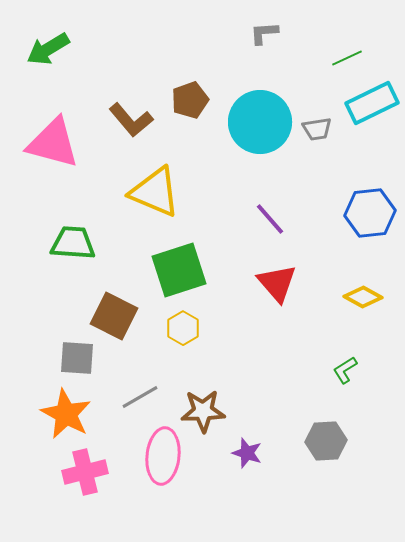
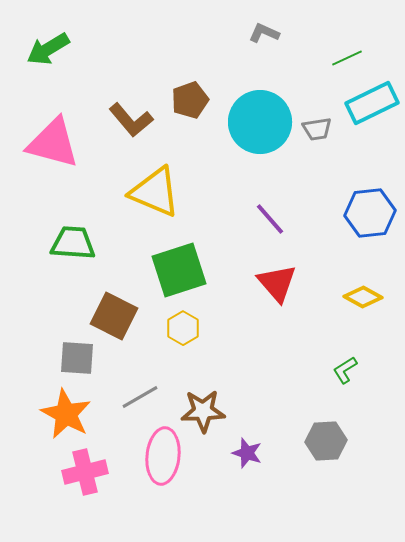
gray L-shape: rotated 28 degrees clockwise
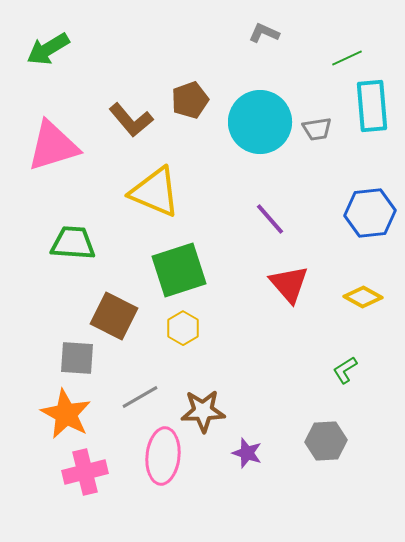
cyan rectangle: moved 3 px down; rotated 69 degrees counterclockwise
pink triangle: moved 3 px down; rotated 32 degrees counterclockwise
red triangle: moved 12 px right, 1 px down
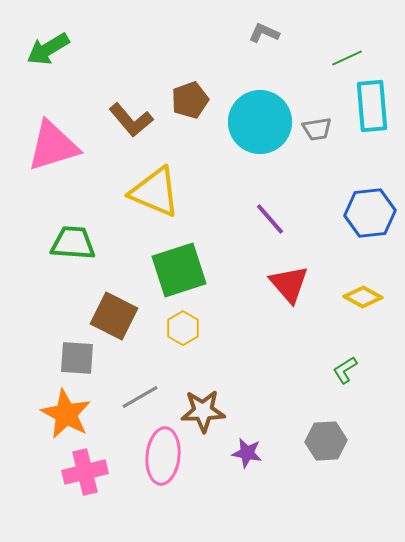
purple star: rotated 8 degrees counterclockwise
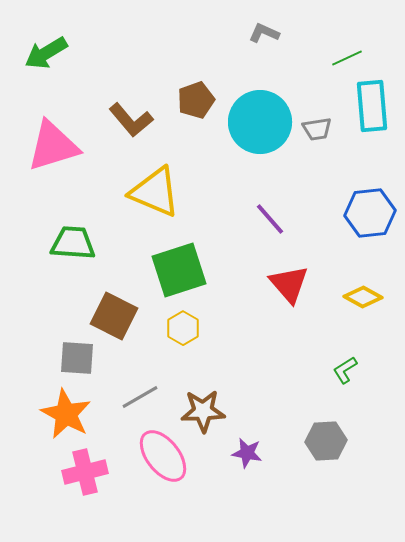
green arrow: moved 2 px left, 4 px down
brown pentagon: moved 6 px right
pink ellipse: rotated 44 degrees counterclockwise
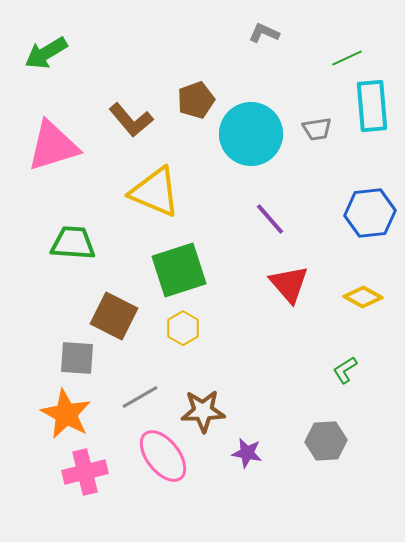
cyan circle: moved 9 px left, 12 px down
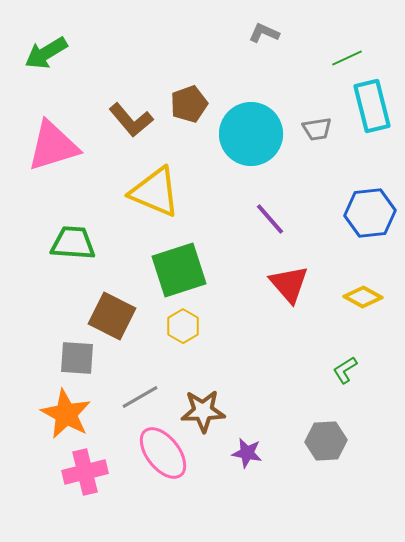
brown pentagon: moved 7 px left, 4 px down
cyan rectangle: rotated 9 degrees counterclockwise
brown square: moved 2 px left
yellow hexagon: moved 2 px up
pink ellipse: moved 3 px up
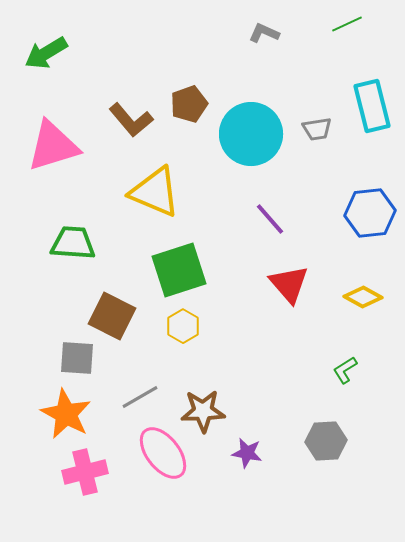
green line: moved 34 px up
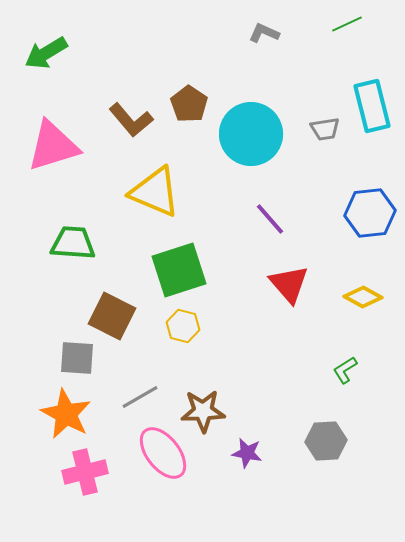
brown pentagon: rotated 18 degrees counterclockwise
gray trapezoid: moved 8 px right
yellow hexagon: rotated 16 degrees counterclockwise
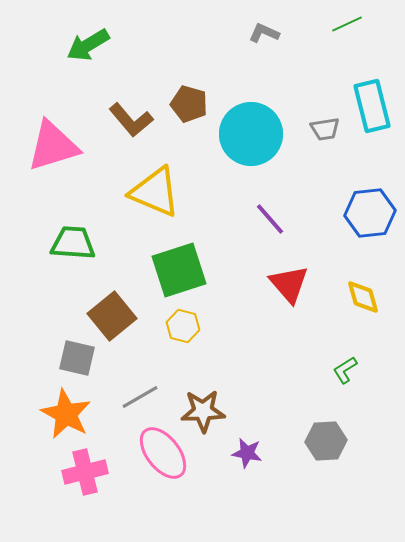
green arrow: moved 42 px right, 8 px up
brown pentagon: rotated 18 degrees counterclockwise
yellow diamond: rotated 45 degrees clockwise
brown square: rotated 24 degrees clockwise
gray square: rotated 9 degrees clockwise
